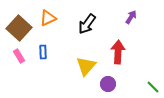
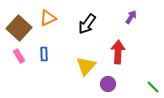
blue rectangle: moved 1 px right, 2 px down
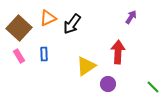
black arrow: moved 15 px left
yellow triangle: rotated 15 degrees clockwise
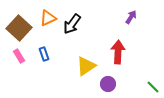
blue rectangle: rotated 16 degrees counterclockwise
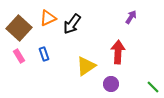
purple circle: moved 3 px right
